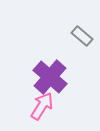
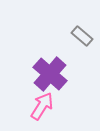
purple cross: moved 3 px up
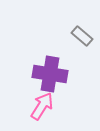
purple cross: rotated 32 degrees counterclockwise
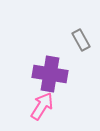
gray rectangle: moved 1 px left, 4 px down; rotated 20 degrees clockwise
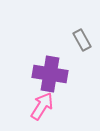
gray rectangle: moved 1 px right
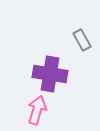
pink arrow: moved 5 px left, 4 px down; rotated 16 degrees counterclockwise
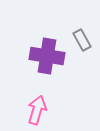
purple cross: moved 3 px left, 18 px up
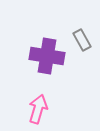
pink arrow: moved 1 px right, 1 px up
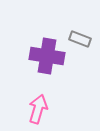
gray rectangle: moved 2 px left, 1 px up; rotated 40 degrees counterclockwise
